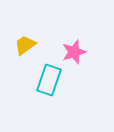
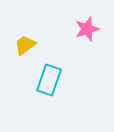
pink star: moved 13 px right, 23 px up
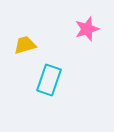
yellow trapezoid: rotated 20 degrees clockwise
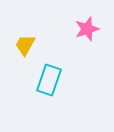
yellow trapezoid: rotated 45 degrees counterclockwise
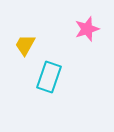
cyan rectangle: moved 3 px up
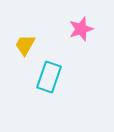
pink star: moved 6 px left
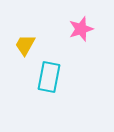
cyan rectangle: rotated 8 degrees counterclockwise
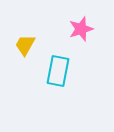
cyan rectangle: moved 9 px right, 6 px up
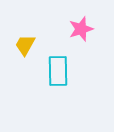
cyan rectangle: rotated 12 degrees counterclockwise
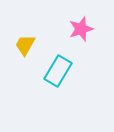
cyan rectangle: rotated 32 degrees clockwise
